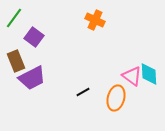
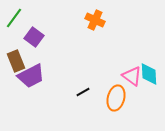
purple trapezoid: moved 1 px left, 2 px up
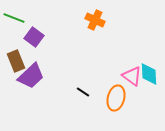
green line: rotated 75 degrees clockwise
purple trapezoid: rotated 16 degrees counterclockwise
black line: rotated 64 degrees clockwise
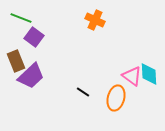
green line: moved 7 px right
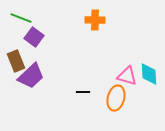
orange cross: rotated 24 degrees counterclockwise
pink triangle: moved 5 px left; rotated 20 degrees counterclockwise
black line: rotated 32 degrees counterclockwise
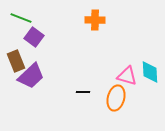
cyan diamond: moved 1 px right, 2 px up
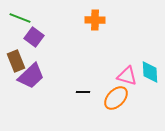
green line: moved 1 px left
orange ellipse: rotated 30 degrees clockwise
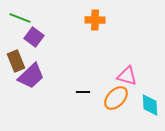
cyan diamond: moved 33 px down
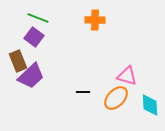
green line: moved 18 px right
brown rectangle: moved 2 px right
